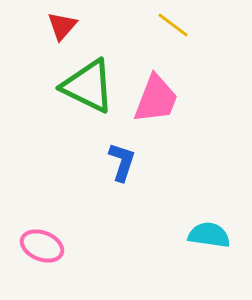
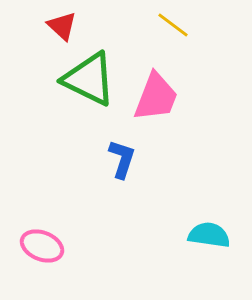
red triangle: rotated 28 degrees counterclockwise
green triangle: moved 1 px right, 7 px up
pink trapezoid: moved 2 px up
blue L-shape: moved 3 px up
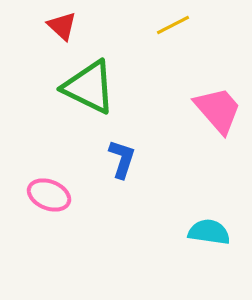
yellow line: rotated 64 degrees counterclockwise
green triangle: moved 8 px down
pink trapezoid: moved 62 px right, 13 px down; rotated 62 degrees counterclockwise
cyan semicircle: moved 3 px up
pink ellipse: moved 7 px right, 51 px up
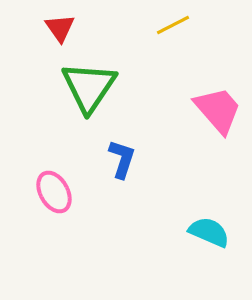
red triangle: moved 2 px left, 2 px down; rotated 12 degrees clockwise
green triangle: rotated 38 degrees clockwise
pink ellipse: moved 5 px right, 3 px up; rotated 39 degrees clockwise
cyan semicircle: rotated 15 degrees clockwise
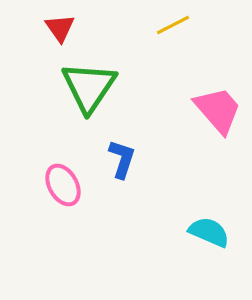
pink ellipse: moved 9 px right, 7 px up
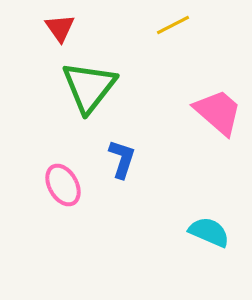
green triangle: rotated 4 degrees clockwise
pink trapezoid: moved 2 px down; rotated 8 degrees counterclockwise
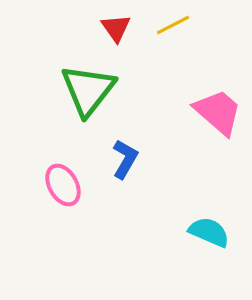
red triangle: moved 56 px right
green triangle: moved 1 px left, 3 px down
blue L-shape: moved 3 px right; rotated 12 degrees clockwise
